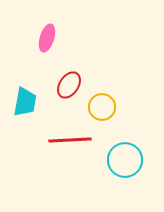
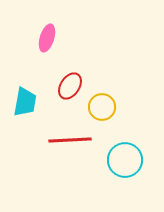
red ellipse: moved 1 px right, 1 px down
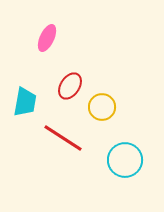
pink ellipse: rotated 8 degrees clockwise
red line: moved 7 px left, 2 px up; rotated 36 degrees clockwise
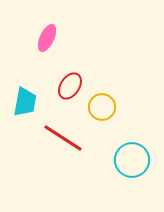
cyan circle: moved 7 px right
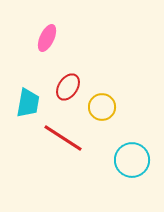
red ellipse: moved 2 px left, 1 px down
cyan trapezoid: moved 3 px right, 1 px down
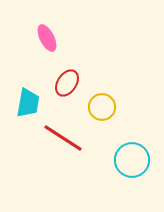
pink ellipse: rotated 52 degrees counterclockwise
red ellipse: moved 1 px left, 4 px up
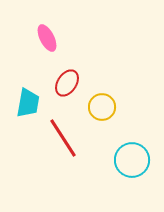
red line: rotated 24 degrees clockwise
